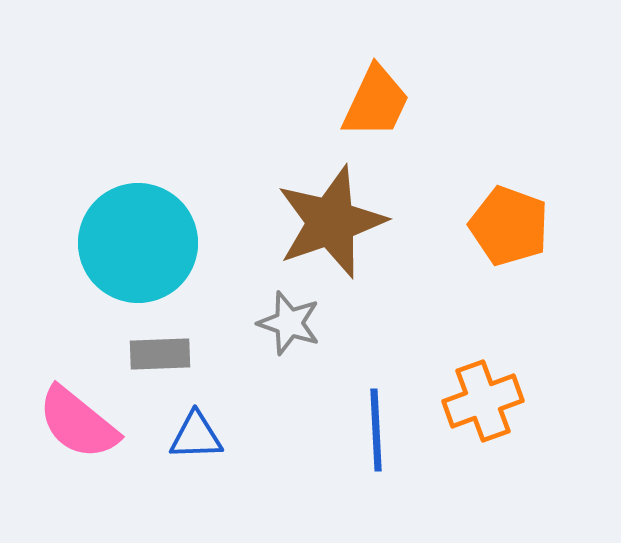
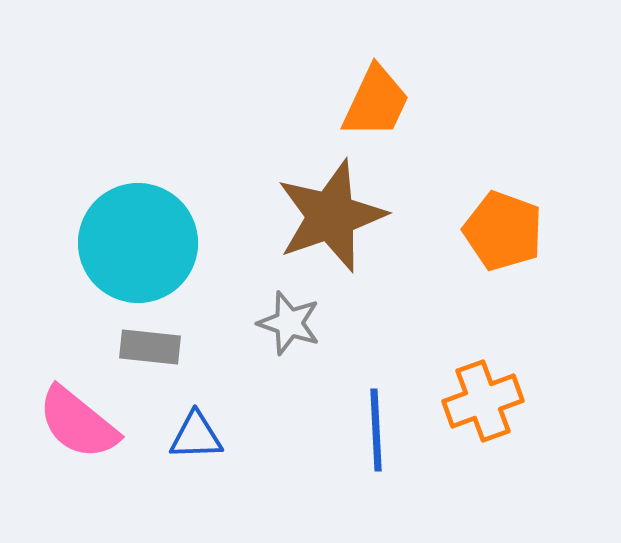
brown star: moved 6 px up
orange pentagon: moved 6 px left, 5 px down
gray rectangle: moved 10 px left, 7 px up; rotated 8 degrees clockwise
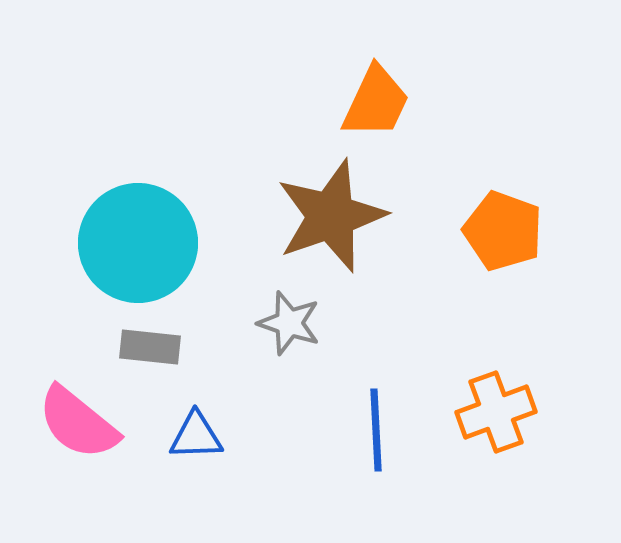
orange cross: moved 13 px right, 11 px down
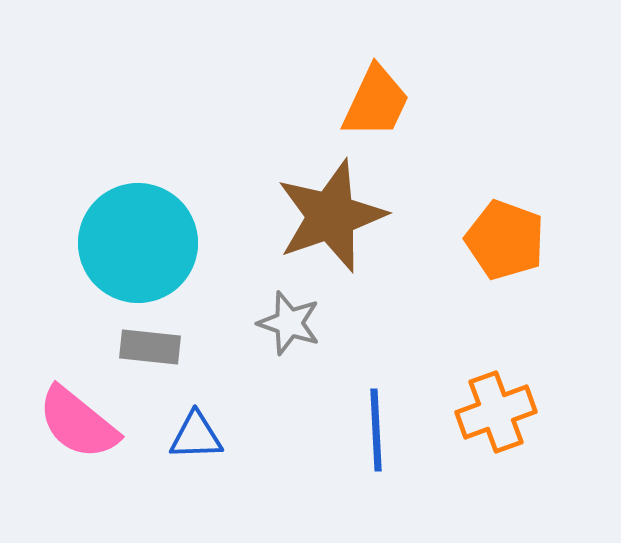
orange pentagon: moved 2 px right, 9 px down
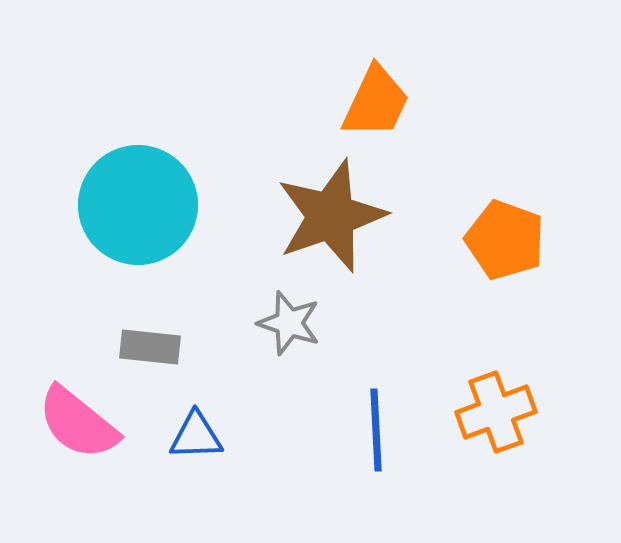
cyan circle: moved 38 px up
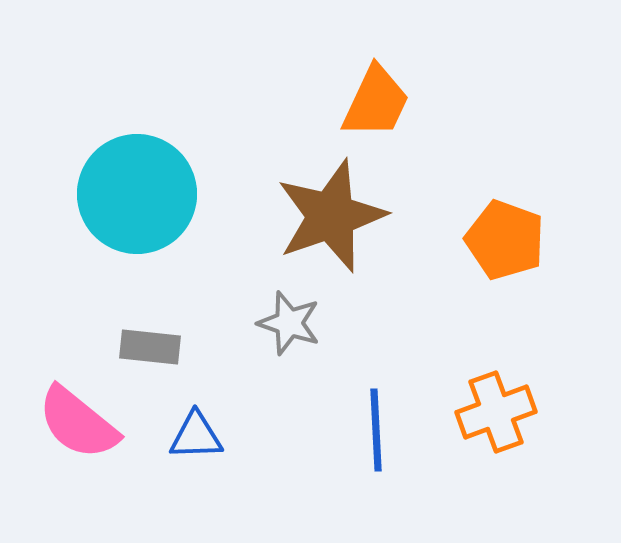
cyan circle: moved 1 px left, 11 px up
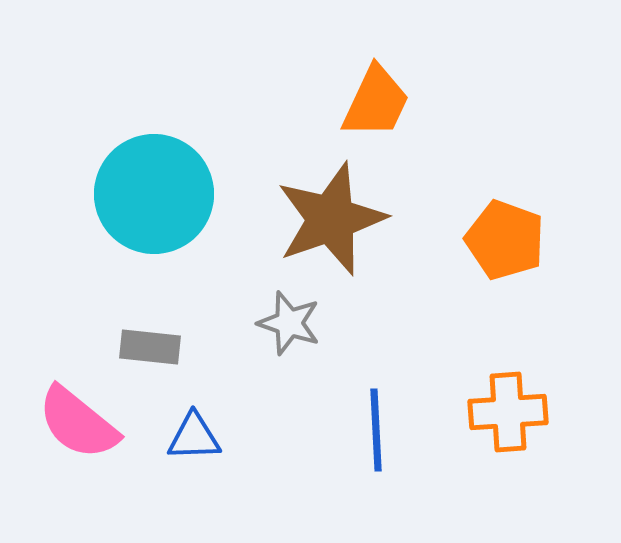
cyan circle: moved 17 px right
brown star: moved 3 px down
orange cross: moved 12 px right; rotated 16 degrees clockwise
blue triangle: moved 2 px left, 1 px down
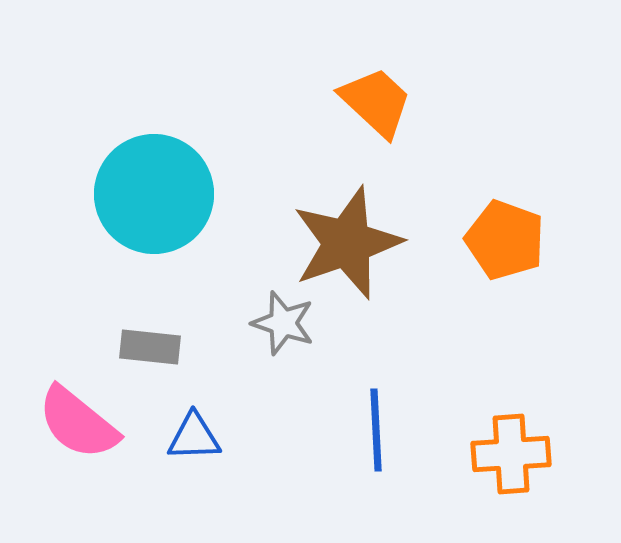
orange trapezoid: rotated 72 degrees counterclockwise
brown star: moved 16 px right, 24 px down
gray star: moved 6 px left
orange cross: moved 3 px right, 42 px down
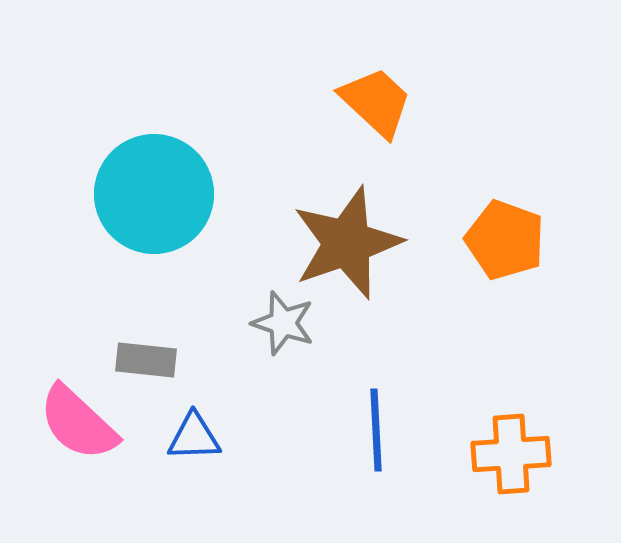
gray rectangle: moved 4 px left, 13 px down
pink semicircle: rotated 4 degrees clockwise
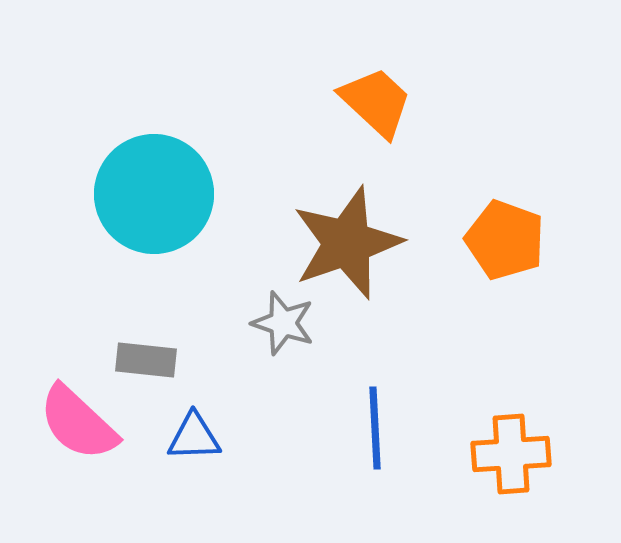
blue line: moved 1 px left, 2 px up
